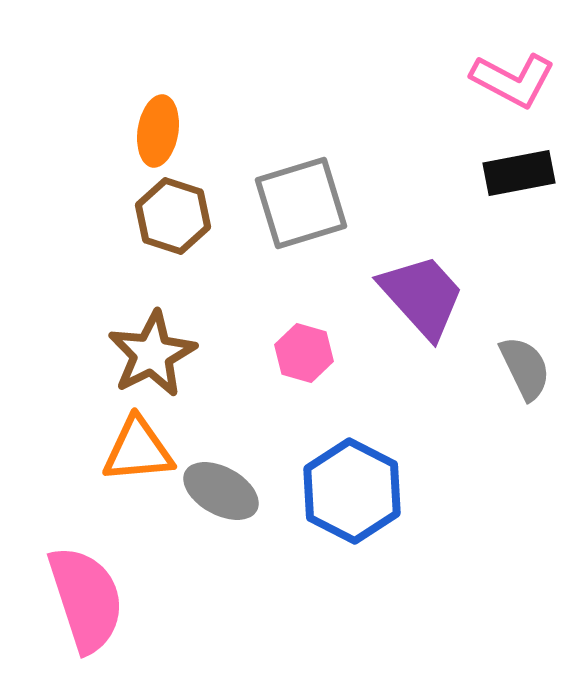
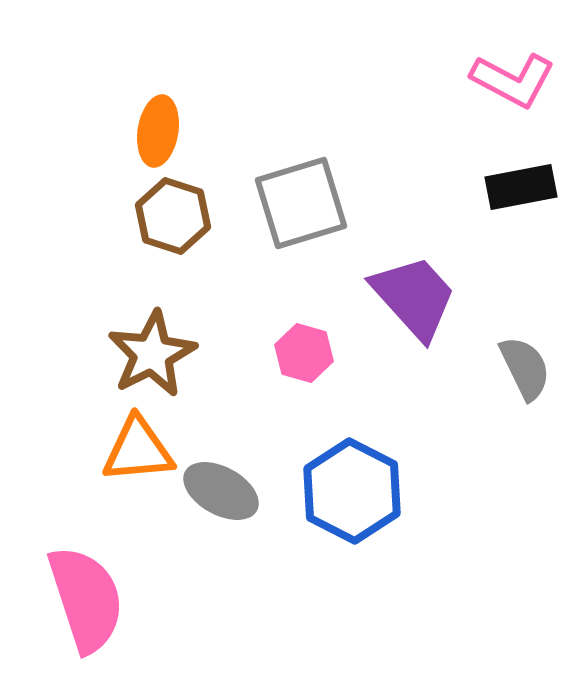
black rectangle: moved 2 px right, 14 px down
purple trapezoid: moved 8 px left, 1 px down
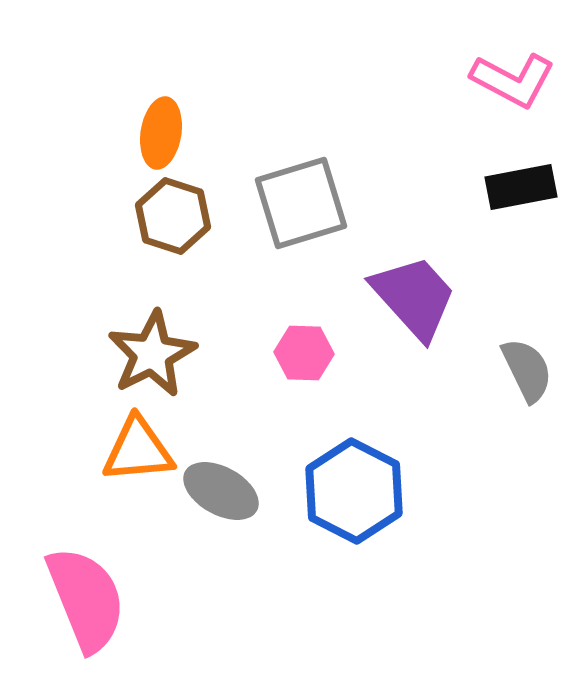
orange ellipse: moved 3 px right, 2 px down
pink hexagon: rotated 14 degrees counterclockwise
gray semicircle: moved 2 px right, 2 px down
blue hexagon: moved 2 px right
pink semicircle: rotated 4 degrees counterclockwise
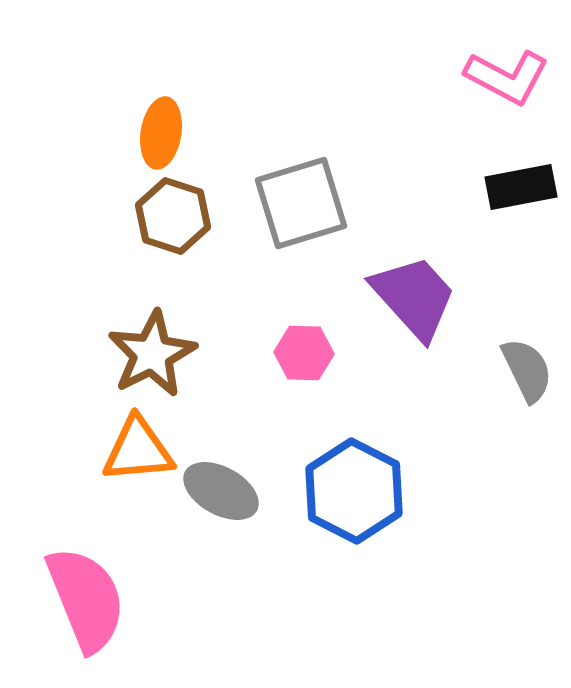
pink L-shape: moved 6 px left, 3 px up
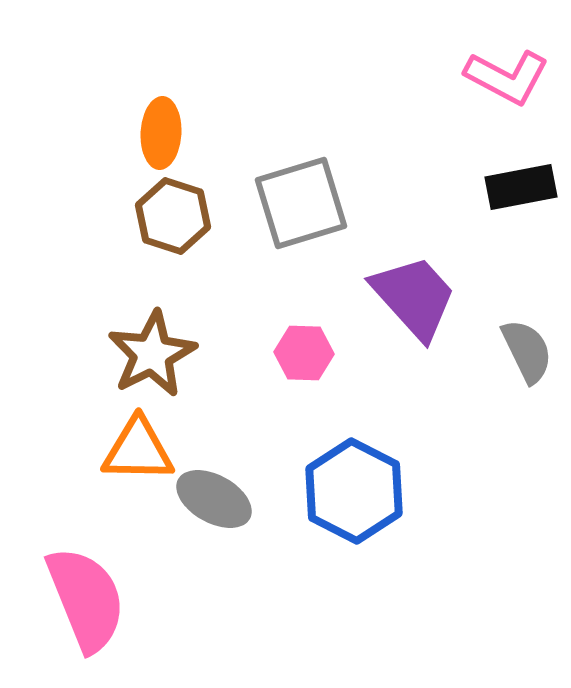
orange ellipse: rotated 6 degrees counterclockwise
gray semicircle: moved 19 px up
orange triangle: rotated 6 degrees clockwise
gray ellipse: moved 7 px left, 8 px down
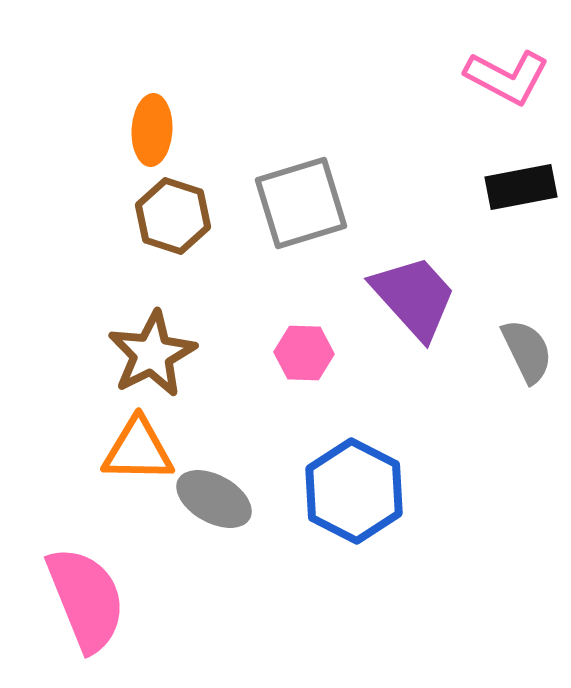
orange ellipse: moved 9 px left, 3 px up
